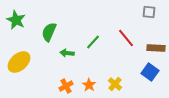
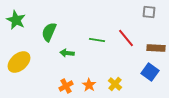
green line: moved 4 px right, 2 px up; rotated 56 degrees clockwise
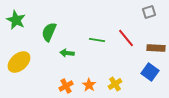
gray square: rotated 24 degrees counterclockwise
yellow cross: rotated 16 degrees clockwise
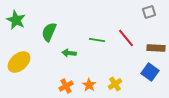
green arrow: moved 2 px right
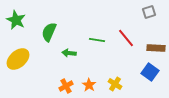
yellow ellipse: moved 1 px left, 3 px up
yellow cross: rotated 24 degrees counterclockwise
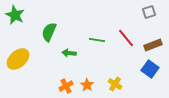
green star: moved 1 px left, 5 px up
brown rectangle: moved 3 px left, 3 px up; rotated 24 degrees counterclockwise
blue square: moved 3 px up
orange star: moved 2 px left
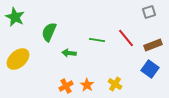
green star: moved 2 px down
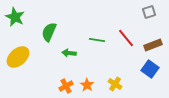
yellow ellipse: moved 2 px up
